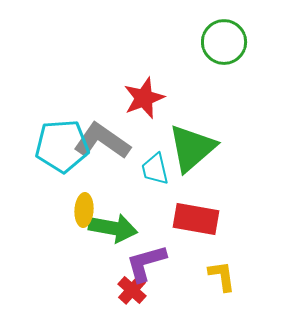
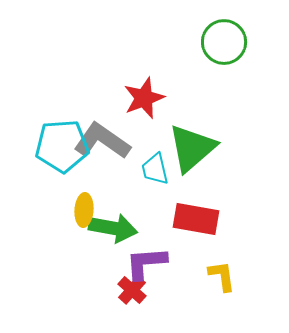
purple L-shape: rotated 12 degrees clockwise
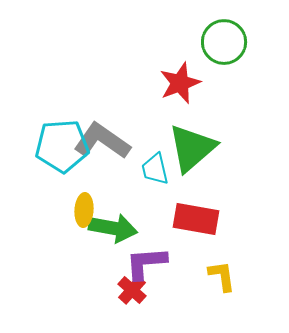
red star: moved 36 px right, 15 px up
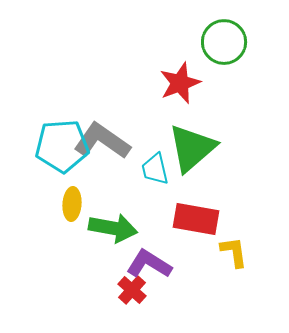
yellow ellipse: moved 12 px left, 6 px up
purple L-shape: moved 3 px right, 1 px down; rotated 36 degrees clockwise
yellow L-shape: moved 12 px right, 24 px up
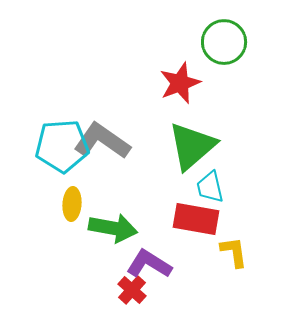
green triangle: moved 2 px up
cyan trapezoid: moved 55 px right, 18 px down
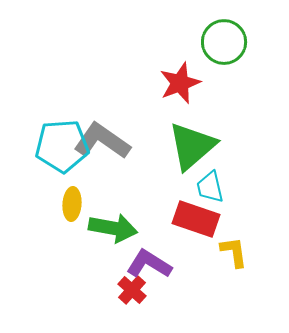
red rectangle: rotated 9 degrees clockwise
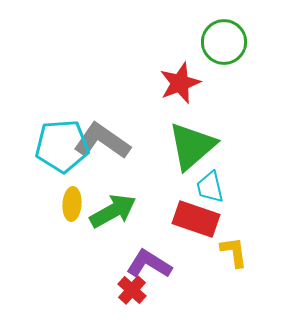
green arrow: moved 17 px up; rotated 39 degrees counterclockwise
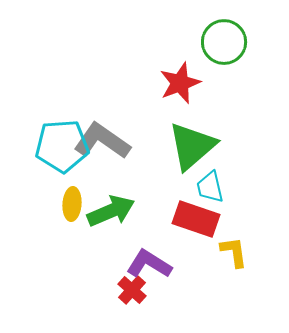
green arrow: moved 2 px left; rotated 6 degrees clockwise
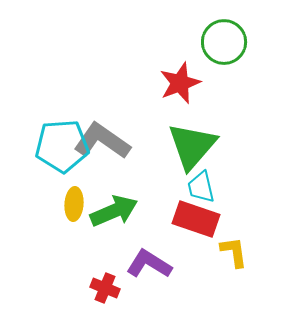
green triangle: rotated 8 degrees counterclockwise
cyan trapezoid: moved 9 px left
yellow ellipse: moved 2 px right
green arrow: moved 3 px right
red cross: moved 27 px left, 2 px up; rotated 20 degrees counterclockwise
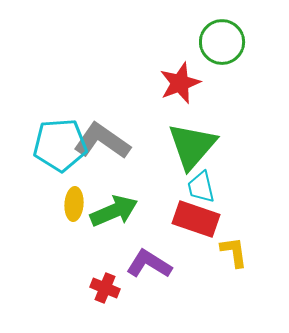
green circle: moved 2 px left
cyan pentagon: moved 2 px left, 1 px up
